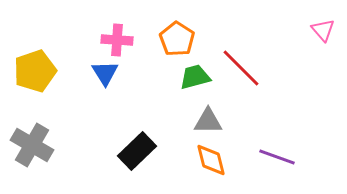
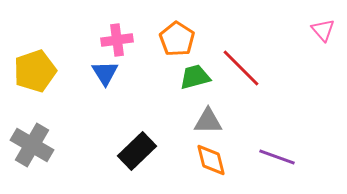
pink cross: rotated 12 degrees counterclockwise
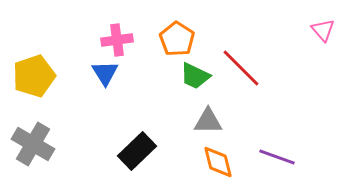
yellow pentagon: moved 1 px left, 5 px down
green trapezoid: moved 1 px up; rotated 140 degrees counterclockwise
gray cross: moved 1 px right, 1 px up
orange diamond: moved 7 px right, 2 px down
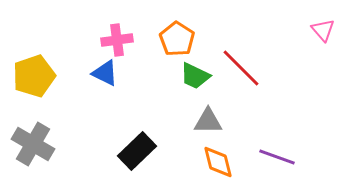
blue triangle: rotated 32 degrees counterclockwise
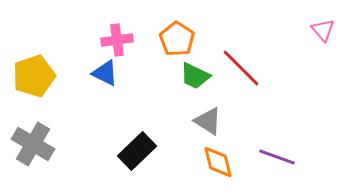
gray triangle: rotated 32 degrees clockwise
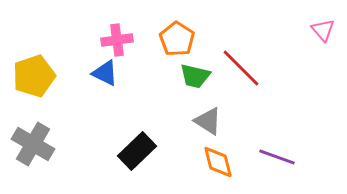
green trapezoid: rotated 12 degrees counterclockwise
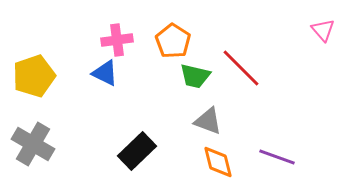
orange pentagon: moved 4 px left, 2 px down
gray triangle: rotated 12 degrees counterclockwise
